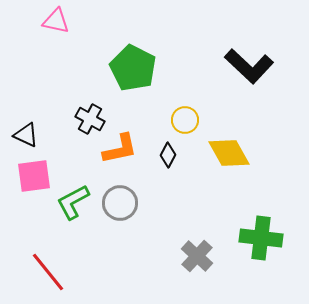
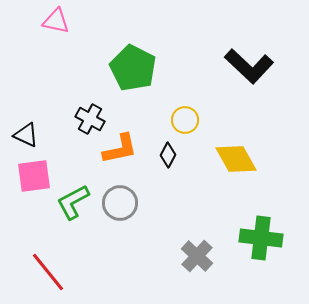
yellow diamond: moved 7 px right, 6 px down
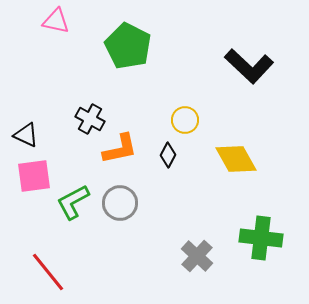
green pentagon: moved 5 px left, 22 px up
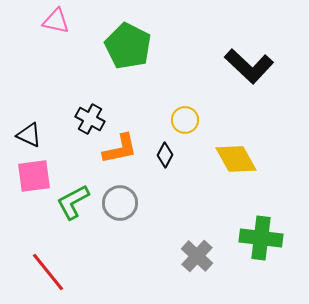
black triangle: moved 3 px right
black diamond: moved 3 px left
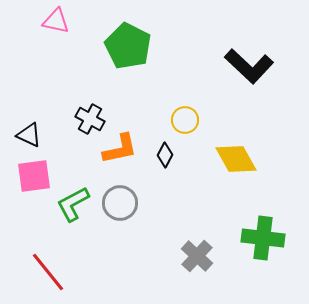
green L-shape: moved 2 px down
green cross: moved 2 px right
